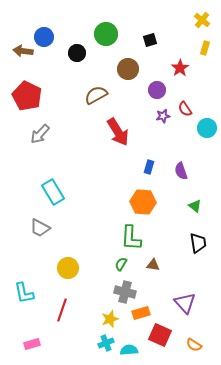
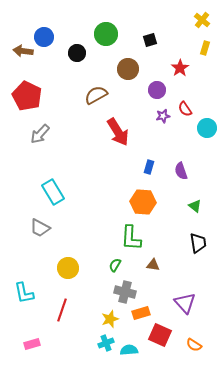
green semicircle: moved 6 px left, 1 px down
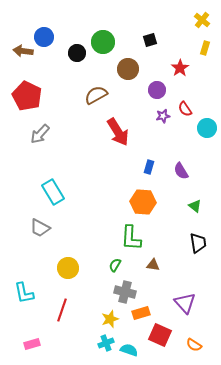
green circle: moved 3 px left, 8 px down
purple semicircle: rotated 12 degrees counterclockwise
cyan semicircle: rotated 24 degrees clockwise
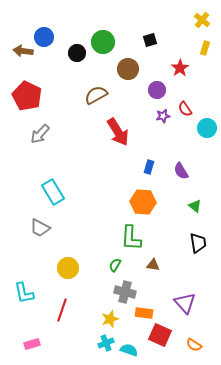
orange rectangle: moved 3 px right; rotated 24 degrees clockwise
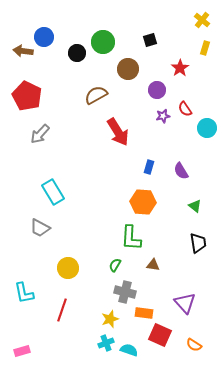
pink rectangle: moved 10 px left, 7 px down
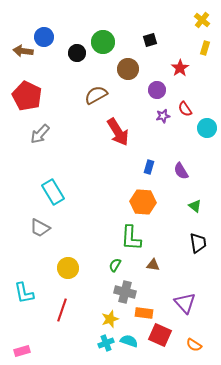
cyan semicircle: moved 9 px up
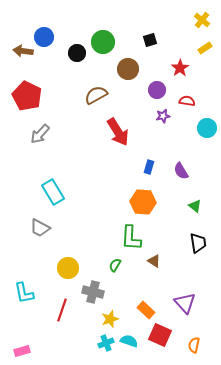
yellow rectangle: rotated 40 degrees clockwise
red semicircle: moved 2 px right, 8 px up; rotated 133 degrees clockwise
brown triangle: moved 1 px right, 4 px up; rotated 24 degrees clockwise
gray cross: moved 32 px left
orange rectangle: moved 2 px right, 3 px up; rotated 36 degrees clockwise
orange semicircle: rotated 70 degrees clockwise
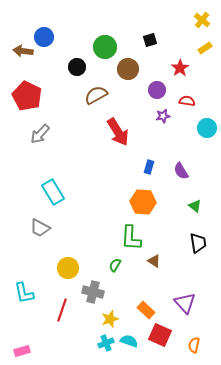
green circle: moved 2 px right, 5 px down
black circle: moved 14 px down
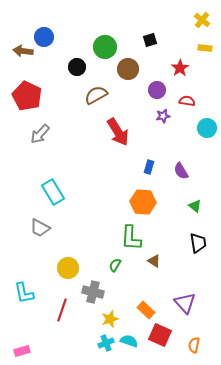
yellow rectangle: rotated 40 degrees clockwise
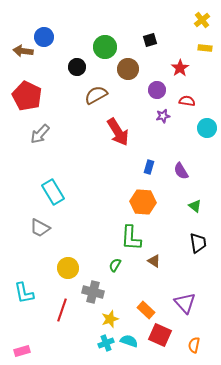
yellow cross: rotated 14 degrees clockwise
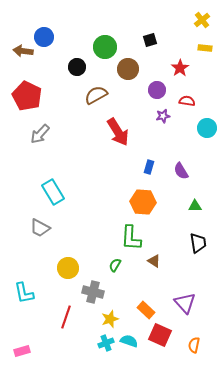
green triangle: rotated 40 degrees counterclockwise
red line: moved 4 px right, 7 px down
